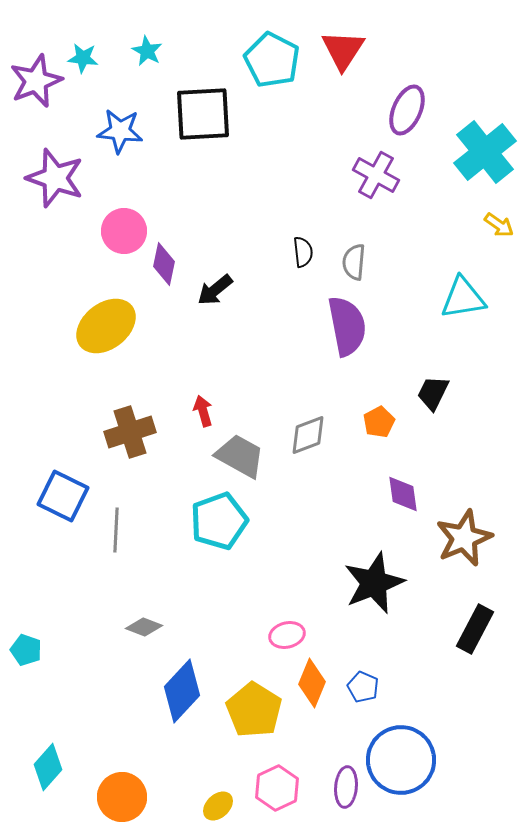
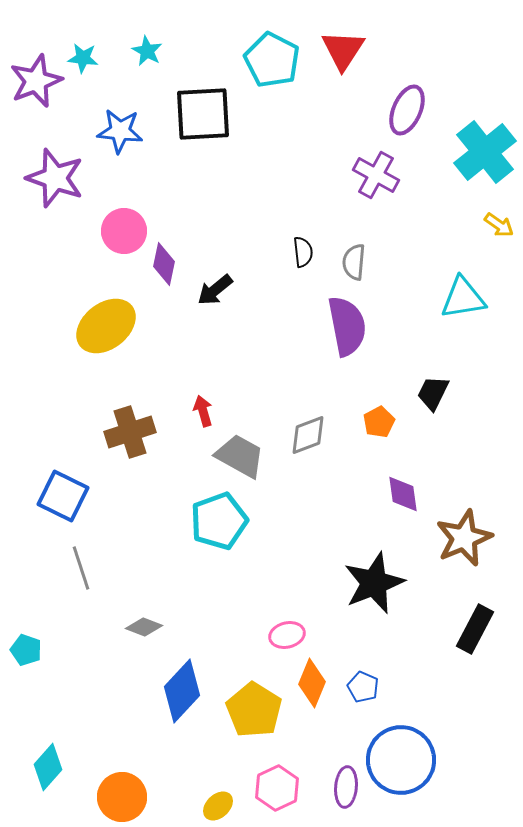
gray line at (116, 530): moved 35 px left, 38 px down; rotated 21 degrees counterclockwise
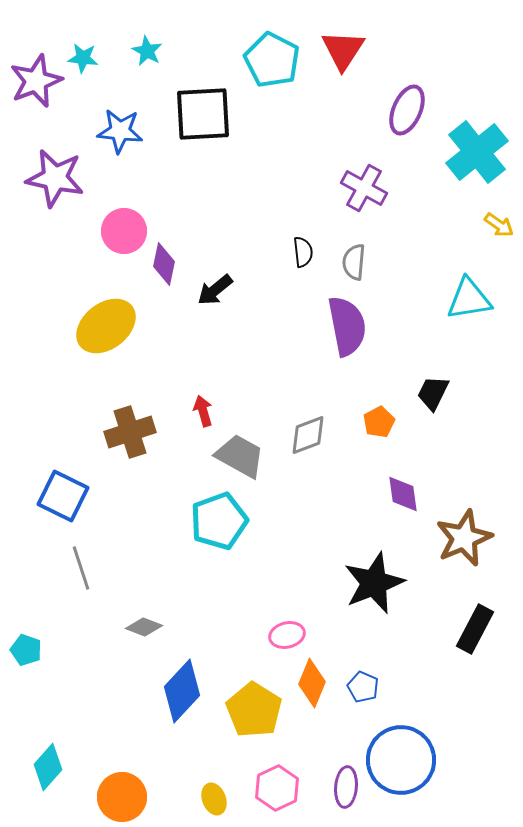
cyan cross at (485, 152): moved 8 px left
purple cross at (376, 175): moved 12 px left, 13 px down
purple star at (55, 178): rotated 8 degrees counterclockwise
cyan triangle at (463, 298): moved 6 px right, 1 px down
yellow ellipse at (218, 806): moved 4 px left, 7 px up; rotated 68 degrees counterclockwise
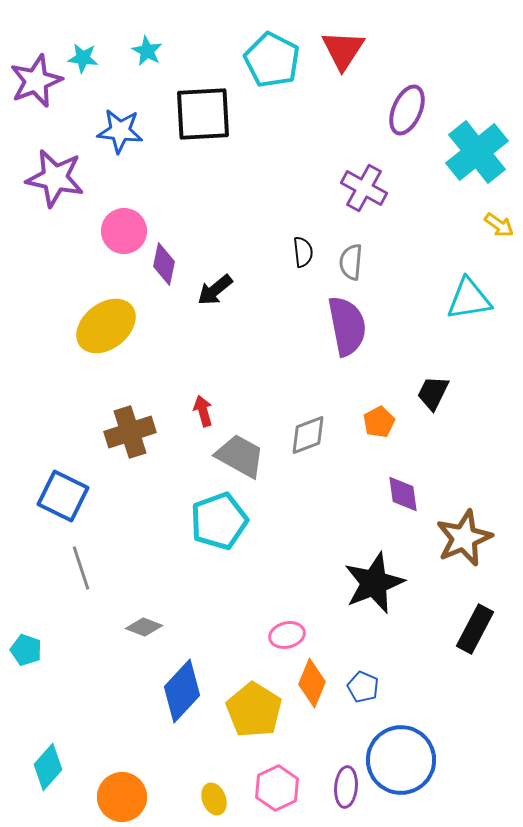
gray semicircle at (354, 262): moved 3 px left
